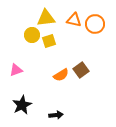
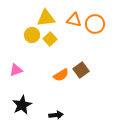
yellow square: moved 1 px right, 2 px up; rotated 24 degrees counterclockwise
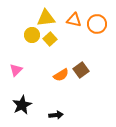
orange circle: moved 2 px right
pink triangle: rotated 24 degrees counterclockwise
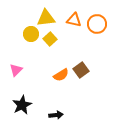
yellow circle: moved 1 px left, 1 px up
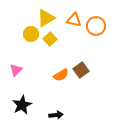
yellow triangle: rotated 24 degrees counterclockwise
orange circle: moved 1 px left, 2 px down
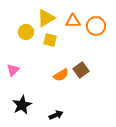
orange triangle: moved 1 px left, 1 px down; rotated 14 degrees counterclockwise
yellow circle: moved 5 px left, 2 px up
yellow square: moved 1 px down; rotated 32 degrees counterclockwise
pink triangle: moved 3 px left
black arrow: rotated 16 degrees counterclockwise
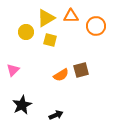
orange triangle: moved 2 px left, 5 px up
brown square: rotated 21 degrees clockwise
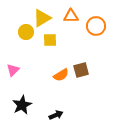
yellow triangle: moved 4 px left
yellow square: rotated 16 degrees counterclockwise
